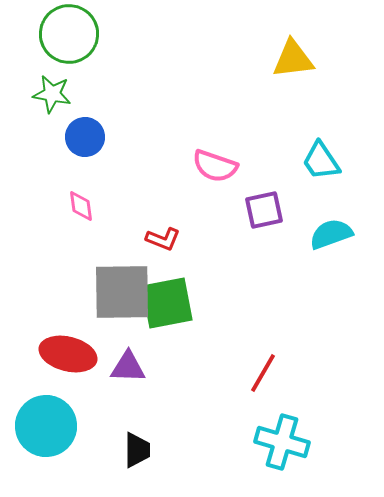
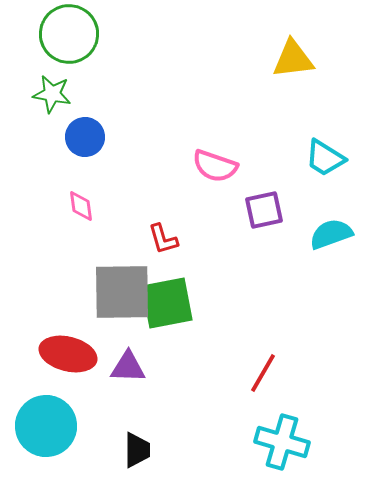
cyan trapezoid: moved 4 px right, 3 px up; rotated 24 degrees counterclockwise
red L-shape: rotated 52 degrees clockwise
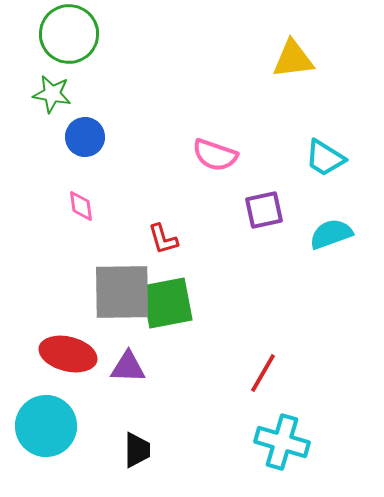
pink semicircle: moved 11 px up
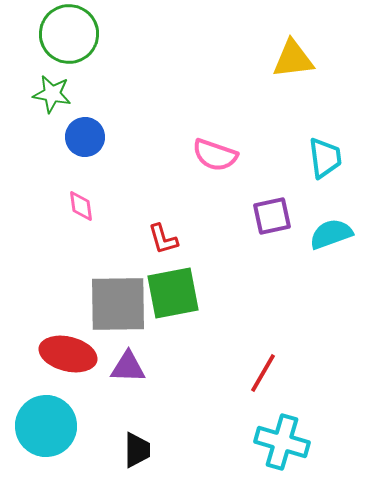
cyan trapezoid: rotated 129 degrees counterclockwise
purple square: moved 8 px right, 6 px down
gray square: moved 4 px left, 12 px down
green square: moved 6 px right, 10 px up
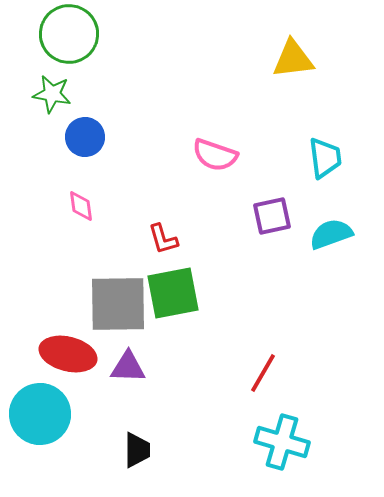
cyan circle: moved 6 px left, 12 px up
